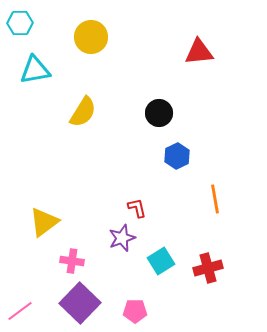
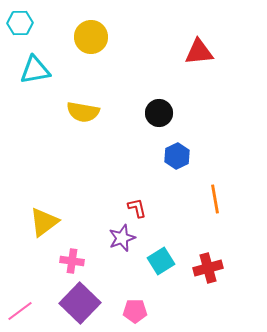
yellow semicircle: rotated 68 degrees clockwise
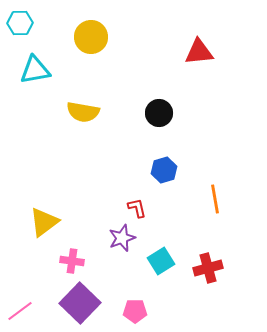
blue hexagon: moved 13 px left, 14 px down; rotated 10 degrees clockwise
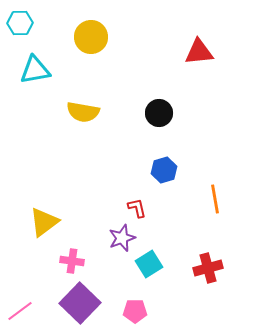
cyan square: moved 12 px left, 3 px down
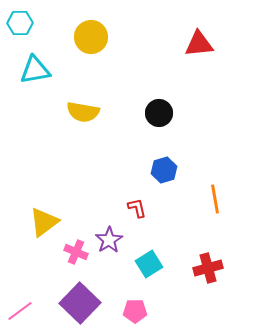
red triangle: moved 8 px up
purple star: moved 13 px left, 2 px down; rotated 12 degrees counterclockwise
pink cross: moved 4 px right, 9 px up; rotated 15 degrees clockwise
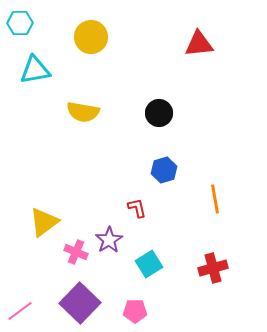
red cross: moved 5 px right
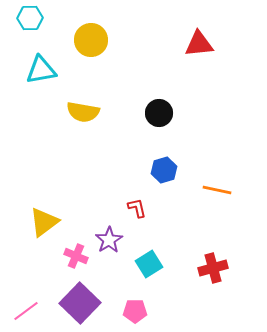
cyan hexagon: moved 10 px right, 5 px up
yellow circle: moved 3 px down
cyan triangle: moved 6 px right
orange line: moved 2 px right, 9 px up; rotated 68 degrees counterclockwise
pink cross: moved 4 px down
pink line: moved 6 px right
